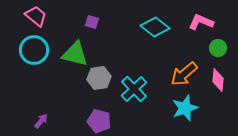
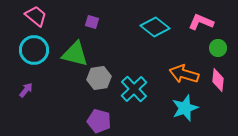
orange arrow: rotated 56 degrees clockwise
purple arrow: moved 15 px left, 31 px up
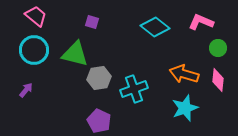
cyan cross: rotated 24 degrees clockwise
purple pentagon: rotated 10 degrees clockwise
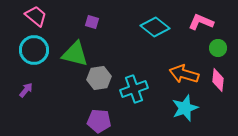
purple pentagon: rotated 20 degrees counterclockwise
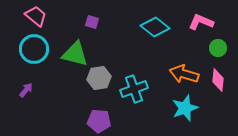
cyan circle: moved 1 px up
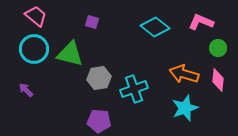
green triangle: moved 5 px left
purple arrow: rotated 84 degrees counterclockwise
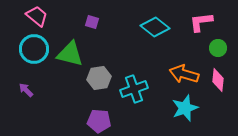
pink trapezoid: moved 1 px right
pink L-shape: rotated 30 degrees counterclockwise
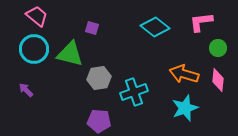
purple square: moved 6 px down
cyan cross: moved 3 px down
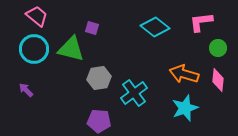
green triangle: moved 1 px right, 5 px up
cyan cross: moved 1 px down; rotated 16 degrees counterclockwise
